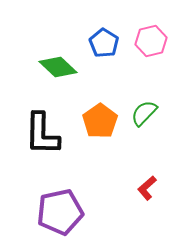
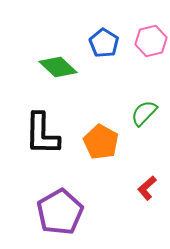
orange pentagon: moved 1 px right, 21 px down; rotated 8 degrees counterclockwise
purple pentagon: rotated 18 degrees counterclockwise
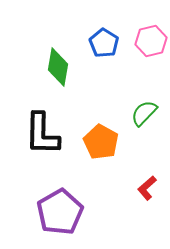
green diamond: rotated 57 degrees clockwise
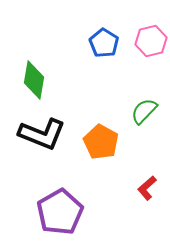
green diamond: moved 24 px left, 13 px down
green semicircle: moved 2 px up
black L-shape: rotated 69 degrees counterclockwise
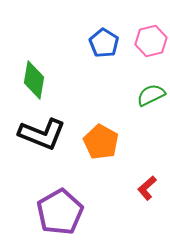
green semicircle: moved 7 px right, 16 px up; rotated 20 degrees clockwise
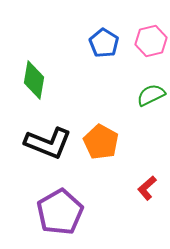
black L-shape: moved 6 px right, 9 px down
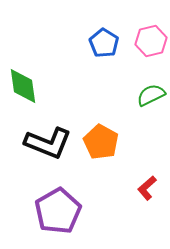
green diamond: moved 11 px left, 6 px down; rotated 18 degrees counterclockwise
purple pentagon: moved 2 px left, 1 px up
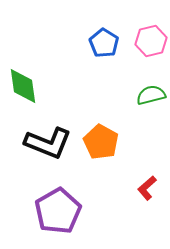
green semicircle: rotated 12 degrees clockwise
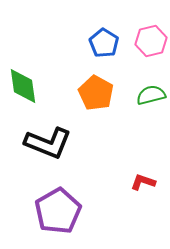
orange pentagon: moved 5 px left, 49 px up
red L-shape: moved 4 px left, 6 px up; rotated 60 degrees clockwise
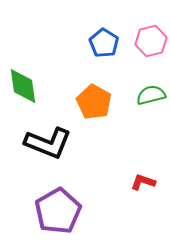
orange pentagon: moved 2 px left, 9 px down
